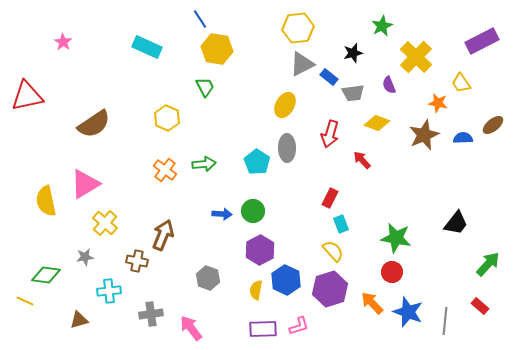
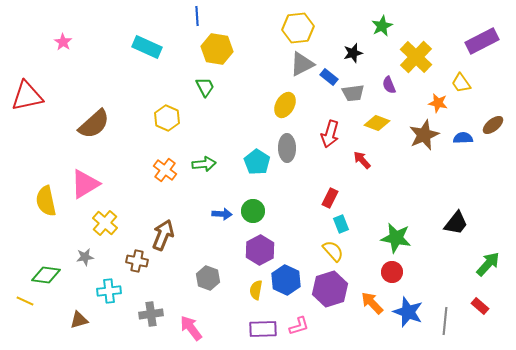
blue line at (200, 19): moved 3 px left, 3 px up; rotated 30 degrees clockwise
brown semicircle at (94, 124): rotated 8 degrees counterclockwise
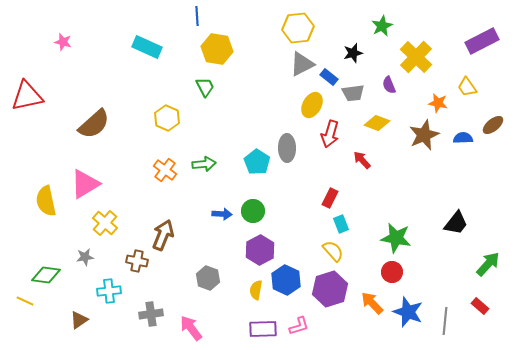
pink star at (63, 42): rotated 18 degrees counterclockwise
yellow trapezoid at (461, 83): moved 6 px right, 4 px down
yellow ellipse at (285, 105): moved 27 px right
brown triangle at (79, 320): rotated 18 degrees counterclockwise
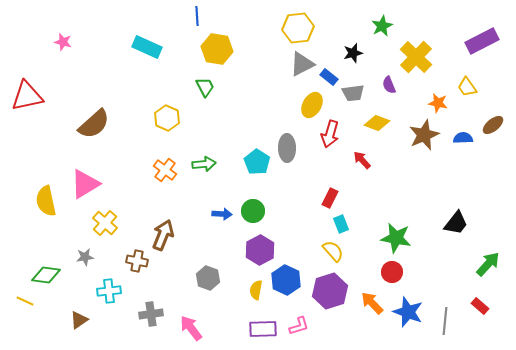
purple hexagon at (330, 289): moved 2 px down
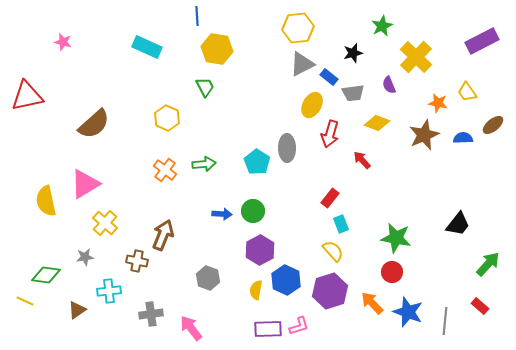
yellow trapezoid at (467, 87): moved 5 px down
red rectangle at (330, 198): rotated 12 degrees clockwise
black trapezoid at (456, 223): moved 2 px right, 1 px down
brown triangle at (79, 320): moved 2 px left, 10 px up
purple rectangle at (263, 329): moved 5 px right
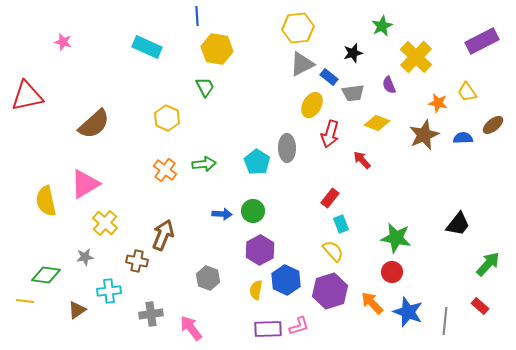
yellow line at (25, 301): rotated 18 degrees counterclockwise
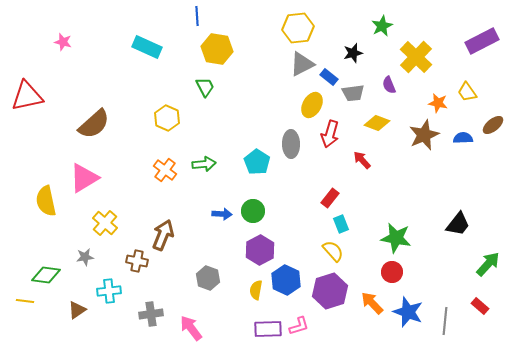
gray ellipse at (287, 148): moved 4 px right, 4 px up
pink triangle at (85, 184): moved 1 px left, 6 px up
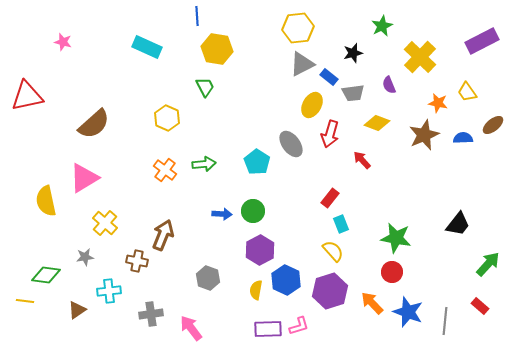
yellow cross at (416, 57): moved 4 px right
gray ellipse at (291, 144): rotated 36 degrees counterclockwise
